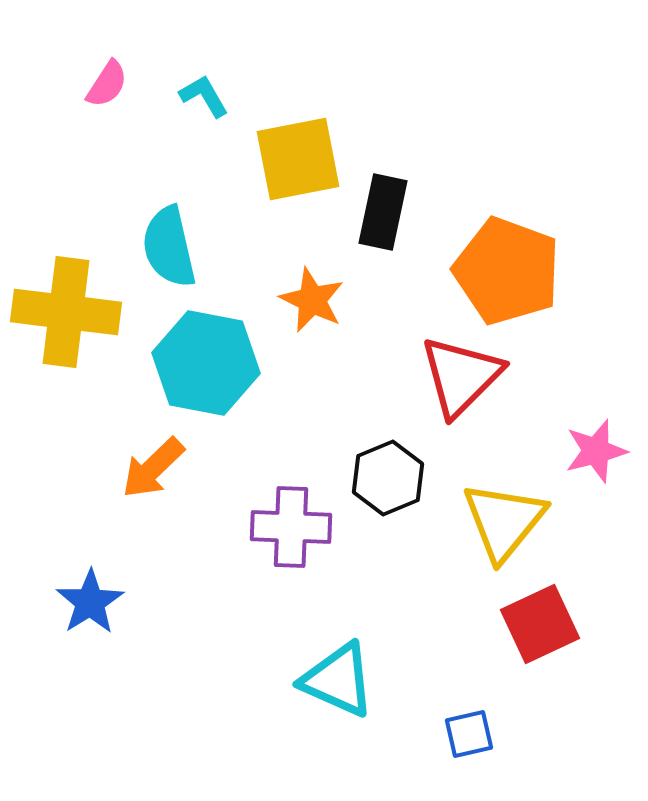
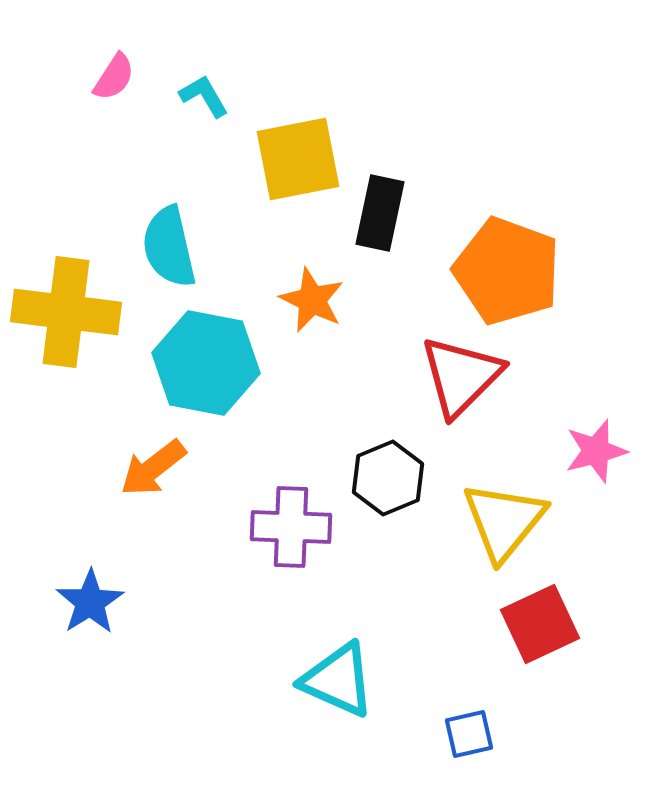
pink semicircle: moved 7 px right, 7 px up
black rectangle: moved 3 px left, 1 px down
orange arrow: rotated 6 degrees clockwise
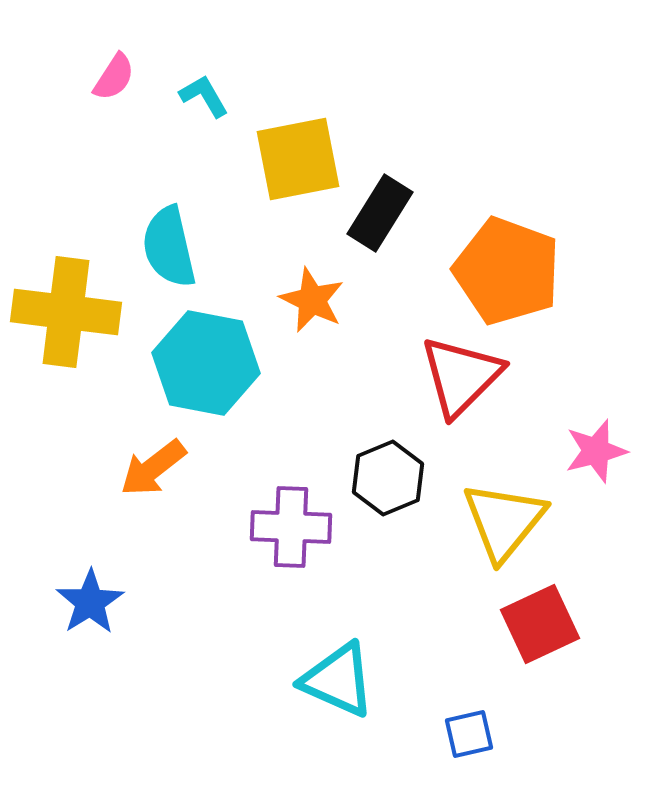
black rectangle: rotated 20 degrees clockwise
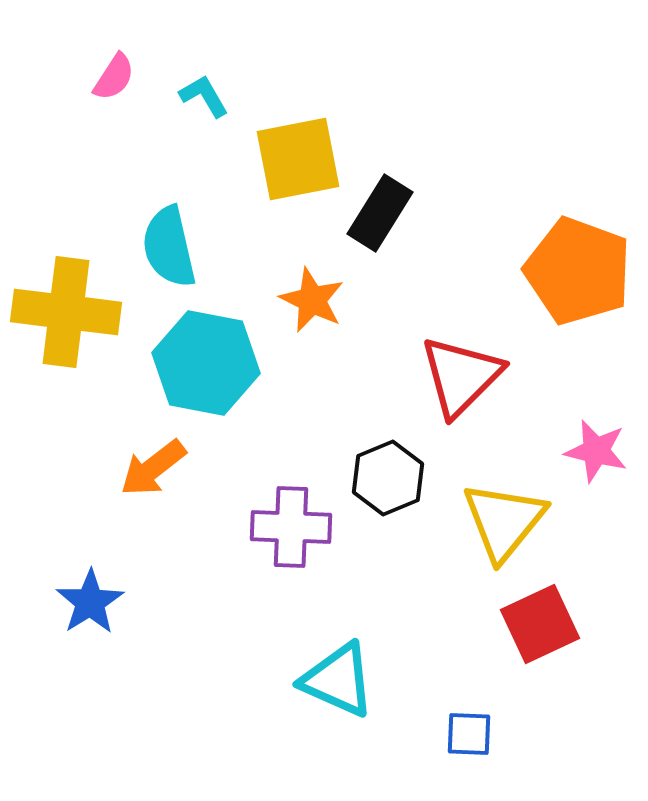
orange pentagon: moved 71 px right
pink star: rotated 28 degrees clockwise
blue square: rotated 15 degrees clockwise
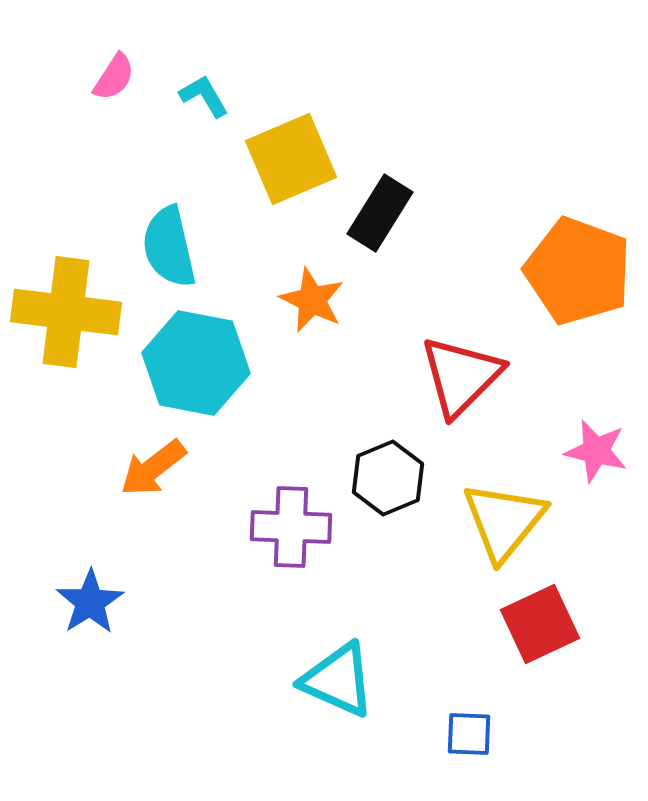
yellow square: moved 7 px left; rotated 12 degrees counterclockwise
cyan hexagon: moved 10 px left
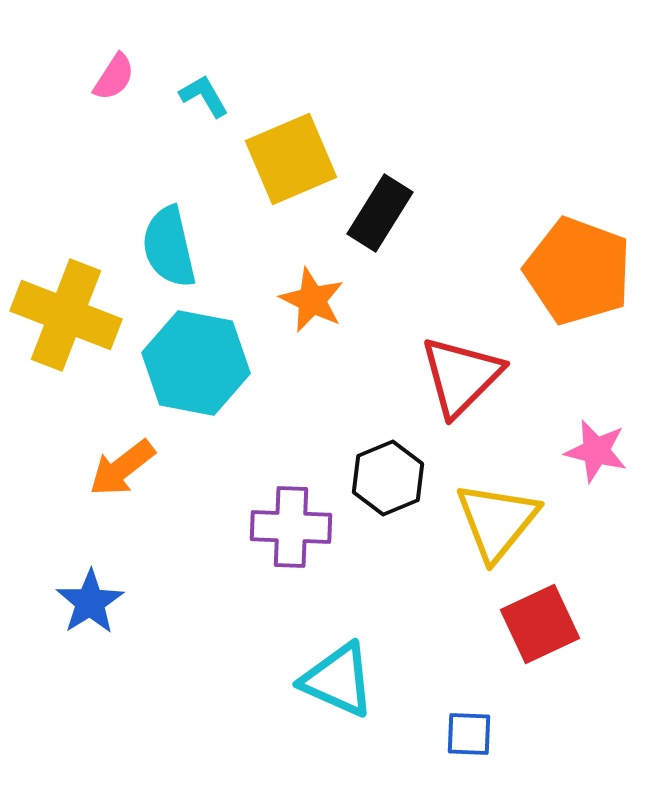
yellow cross: moved 3 px down; rotated 14 degrees clockwise
orange arrow: moved 31 px left
yellow triangle: moved 7 px left
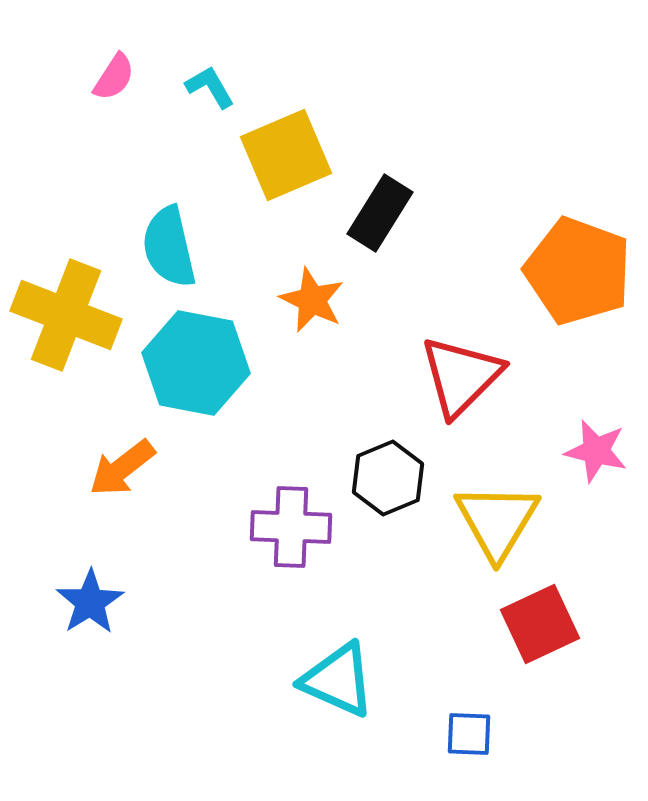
cyan L-shape: moved 6 px right, 9 px up
yellow square: moved 5 px left, 4 px up
yellow triangle: rotated 8 degrees counterclockwise
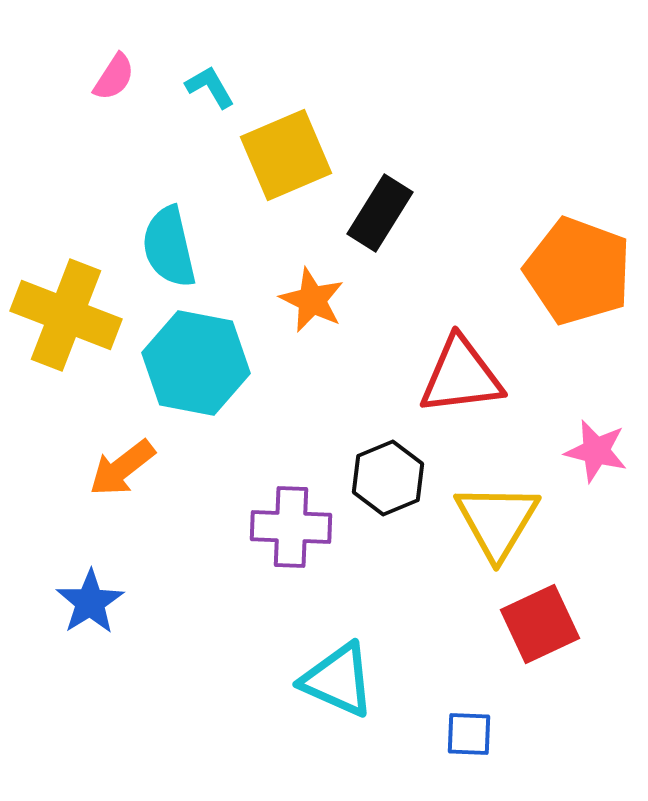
red triangle: rotated 38 degrees clockwise
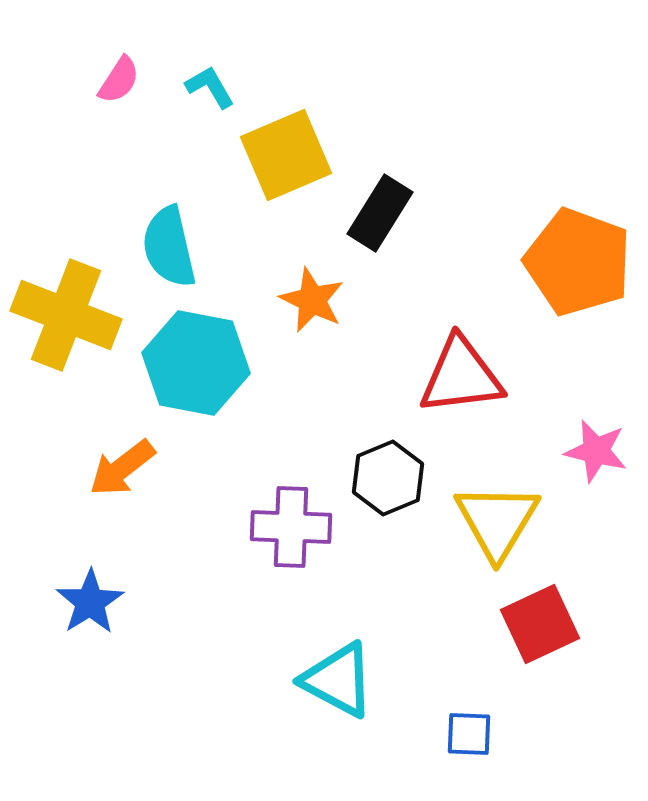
pink semicircle: moved 5 px right, 3 px down
orange pentagon: moved 9 px up
cyan triangle: rotated 4 degrees clockwise
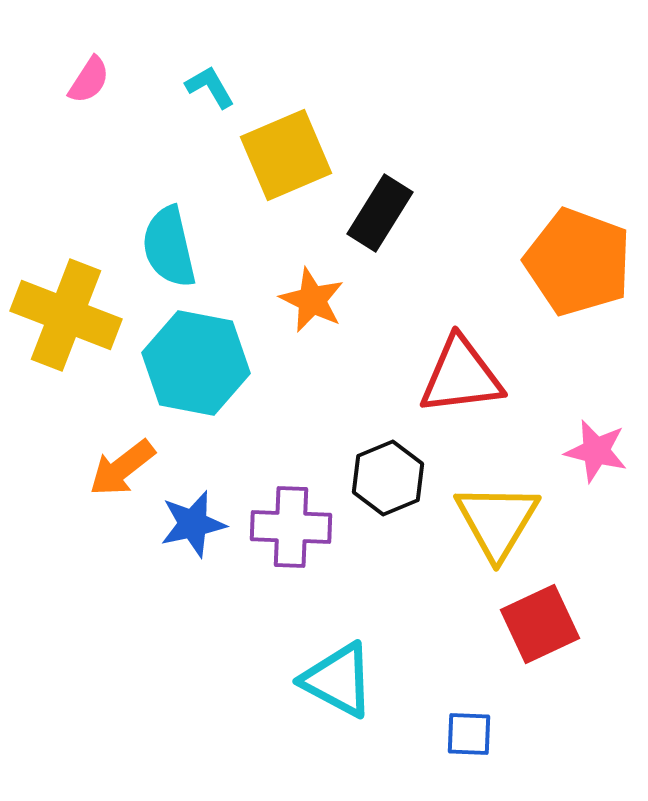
pink semicircle: moved 30 px left
blue star: moved 103 px right, 78 px up; rotated 20 degrees clockwise
